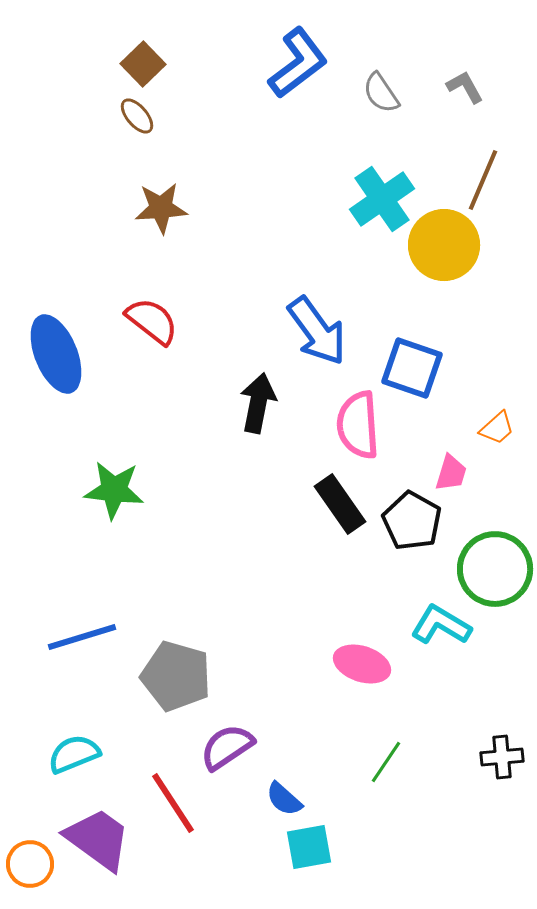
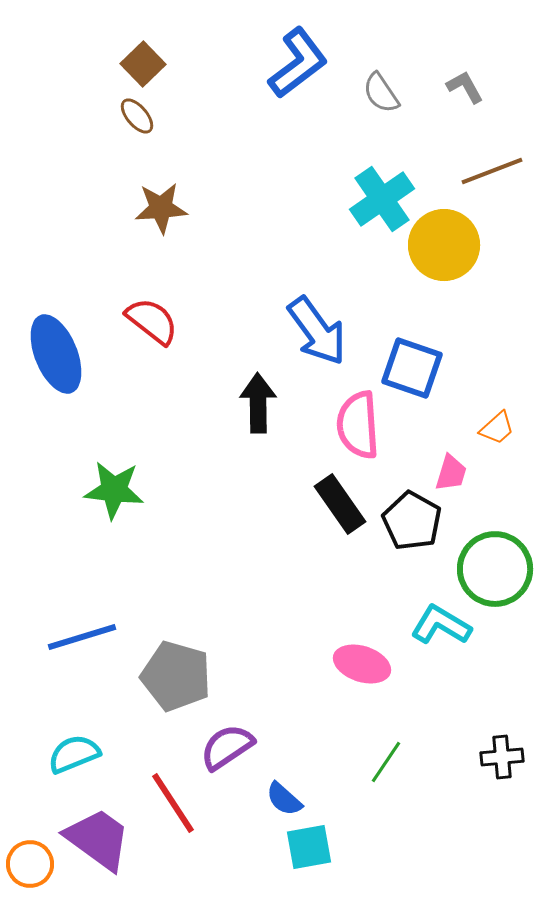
brown line: moved 9 px right, 9 px up; rotated 46 degrees clockwise
black arrow: rotated 12 degrees counterclockwise
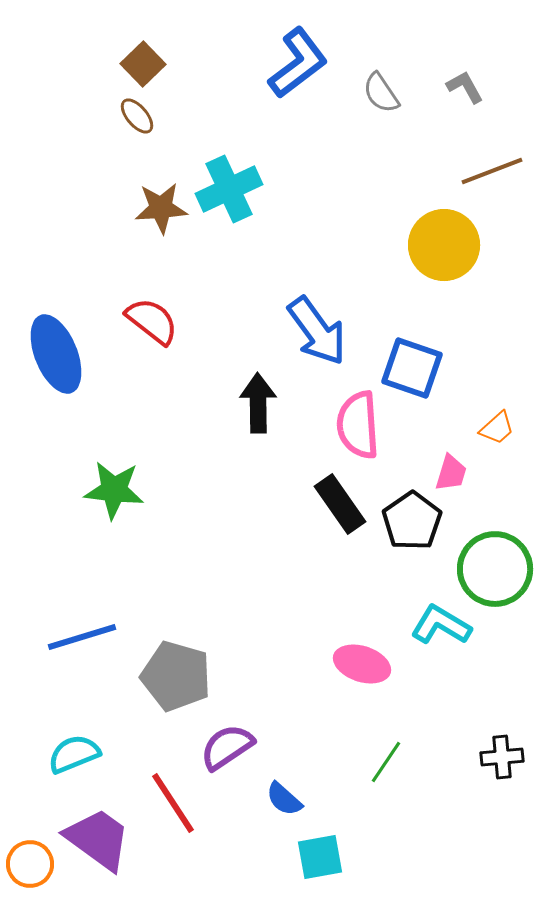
cyan cross: moved 153 px left, 10 px up; rotated 10 degrees clockwise
black pentagon: rotated 8 degrees clockwise
cyan square: moved 11 px right, 10 px down
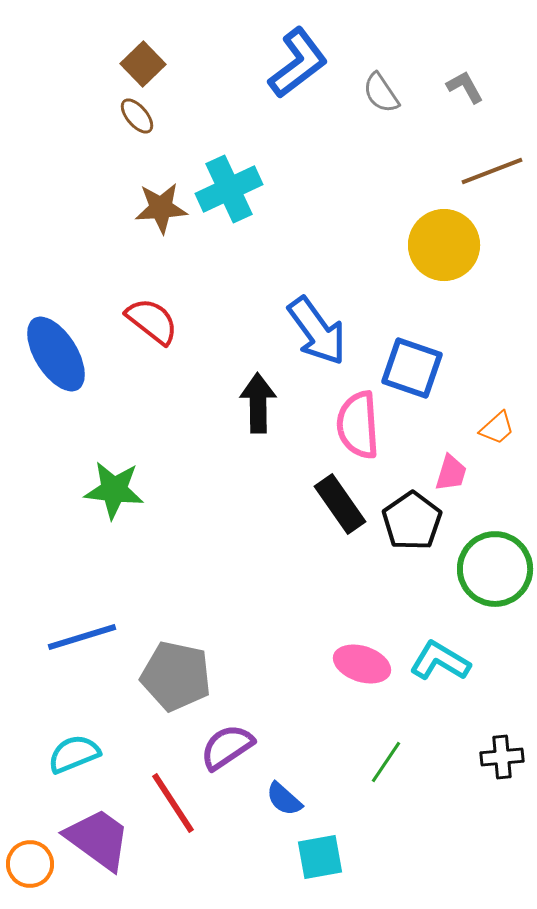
blue ellipse: rotated 10 degrees counterclockwise
cyan L-shape: moved 1 px left, 36 px down
gray pentagon: rotated 4 degrees counterclockwise
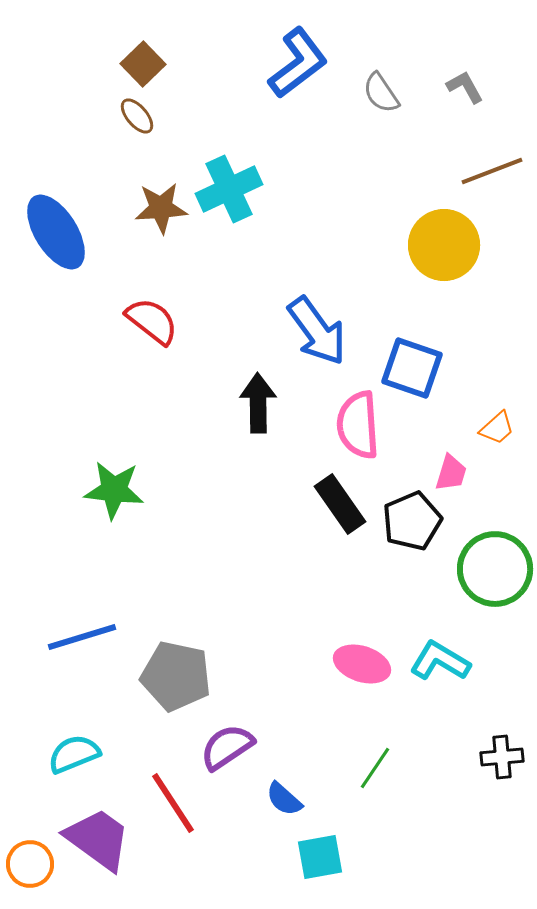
blue ellipse: moved 122 px up
black pentagon: rotated 12 degrees clockwise
green line: moved 11 px left, 6 px down
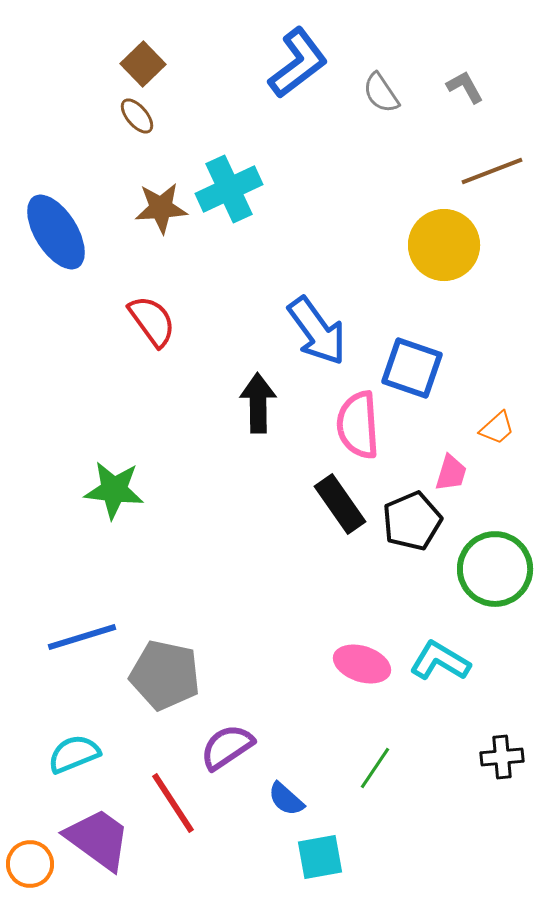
red semicircle: rotated 16 degrees clockwise
gray pentagon: moved 11 px left, 1 px up
blue semicircle: moved 2 px right
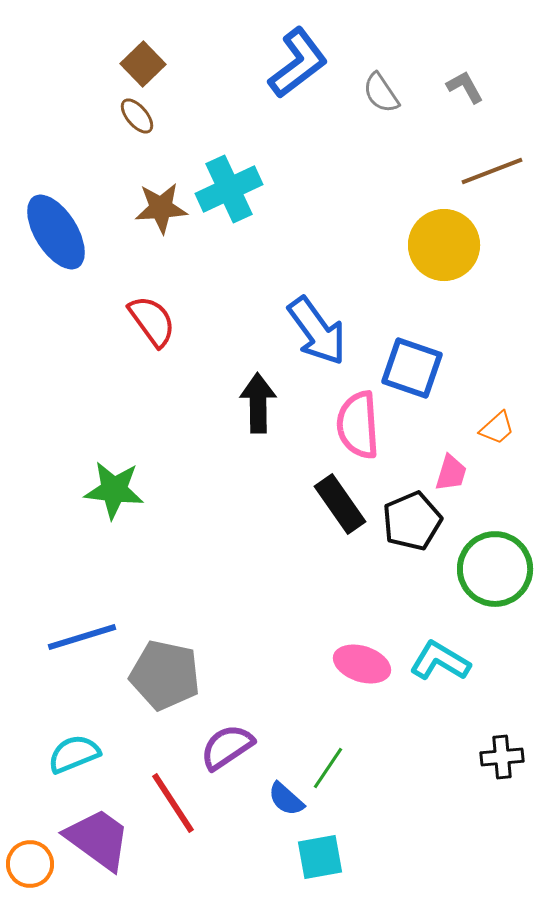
green line: moved 47 px left
